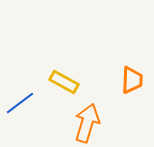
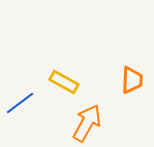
orange arrow: rotated 12 degrees clockwise
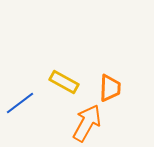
orange trapezoid: moved 22 px left, 8 px down
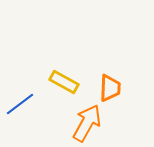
blue line: moved 1 px down
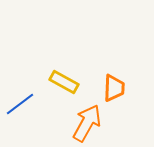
orange trapezoid: moved 4 px right
